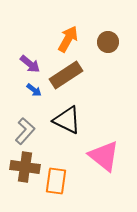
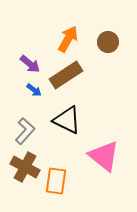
brown cross: rotated 20 degrees clockwise
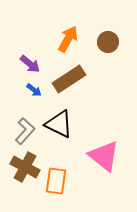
brown rectangle: moved 3 px right, 4 px down
black triangle: moved 8 px left, 4 px down
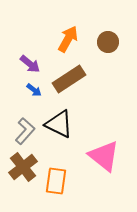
brown cross: moved 2 px left; rotated 24 degrees clockwise
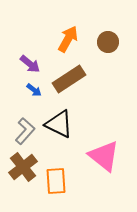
orange rectangle: rotated 12 degrees counterclockwise
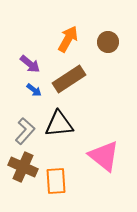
black triangle: rotated 32 degrees counterclockwise
brown cross: rotated 28 degrees counterclockwise
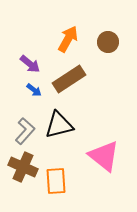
black triangle: moved 1 px down; rotated 8 degrees counterclockwise
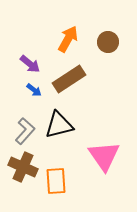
pink triangle: rotated 16 degrees clockwise
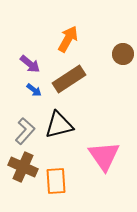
brown circle: moved 15 px right, 12 px down
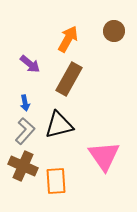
brown circle: moved 9 px left, 23 px up
brown rectangle: rotated 28 degrees counterclockwise
blue arrow: moved 9 px left, 13 px down; rotated 42 degrees clockwise
brown cross: moved 1 px up
